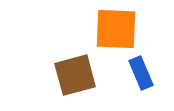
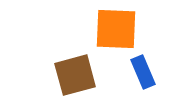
blue rectangle: moved 2 px right, 1 px up
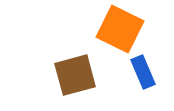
orange square: moved 4 px right; rotated 24 degrees clockwise
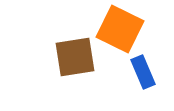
brown square: moved 18 px up; rotated 6 degrees clockwise
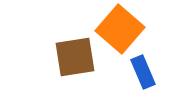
orange square: rotated 15 degrees clockwise
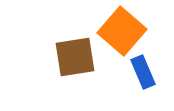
orange square: moved 2 px right, 2 px down
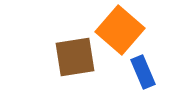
orange square: moved 2 px left, 1 px up
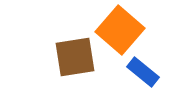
blue rectangle: rotated 28 degrees counterclockwise
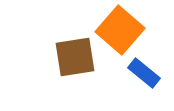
blue rectangle: moved 1 px right, 1 px down
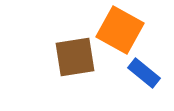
orange square: rotated 12 degrees counterclockwise
